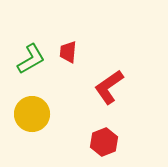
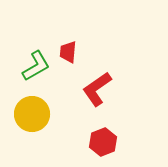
green L-shape: moved 5 px right, 7 px down
red L-shape: moved 12 px left, 2 px down
red hexagon: moved 1 px left
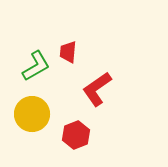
red hexagon: moved 27 px left, 7 px up
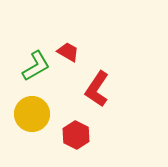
red trapezoid: rotated 115 degrees clockwise
red L-shape: rotated 21 degrees counterclockwise
red hexagon: rotated 12 degrees counterclockwise
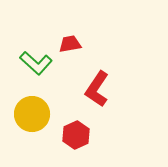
red trapezoid: moved 2 px right, 8 px up; rotated 40 degrees counterclockwise
green L-shape: moved 3 px up; rotated 72 degrees clockwise
red hexagon: rotated 8 degrees clockwise
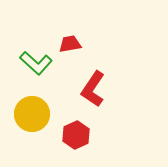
red L-shape: moved 4 px left
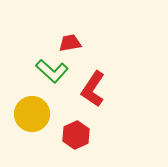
red trapezoid: moved 1 px up
green L-shape: moved 16 px right, 8 px down
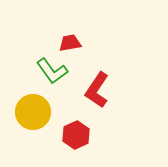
green L-shape: rotated 12 degrees clockwise
red L-shape: moved 4 px right, 1 px down
yellow circle: moved 1 px right, 2 px up
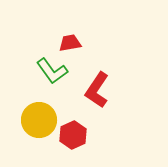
yellow circle: moved 6 px right, 8 px down
red hexagon: moved 3 px left
